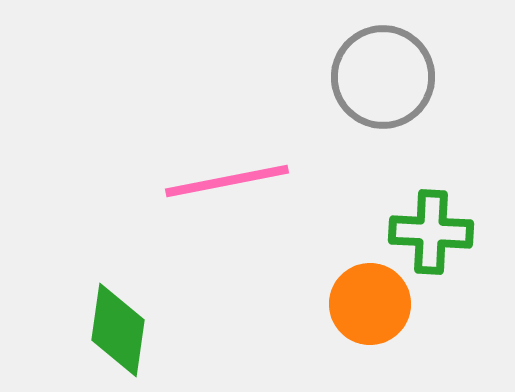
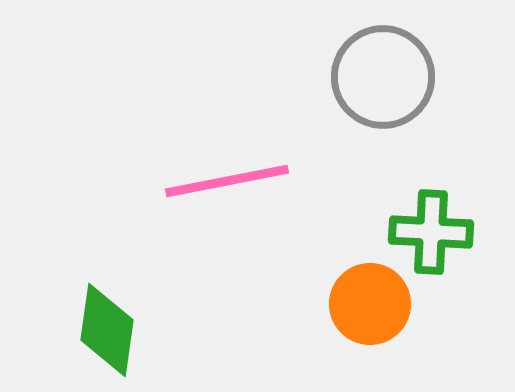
green diamond: moved 11 px left
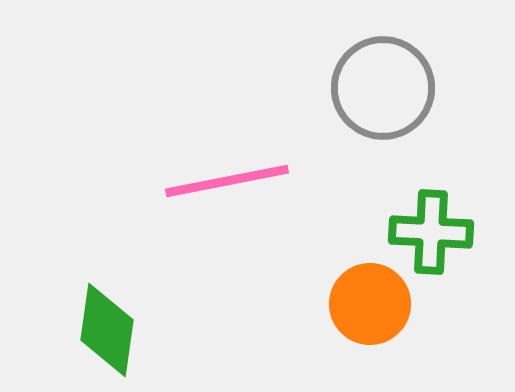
gray circle: moved 11 px down
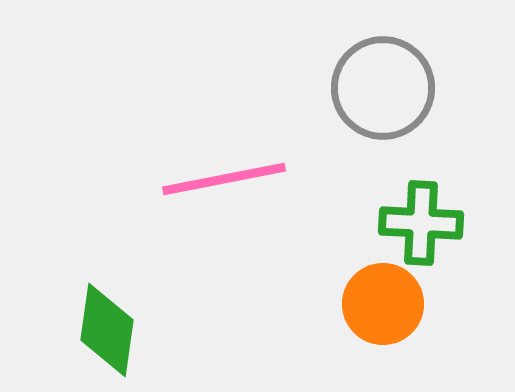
pink line: moved 3 px left, 2 px up
green cross: moved 10 px left, 9 px up
orange circle: moved 13 px right
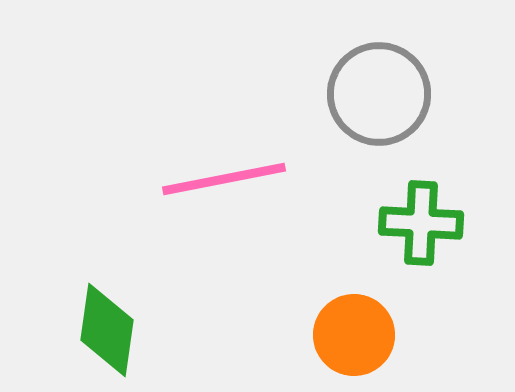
gray circle: moved 4 px left, 6 px down
orange circle: moved 29 px left, 31 px down
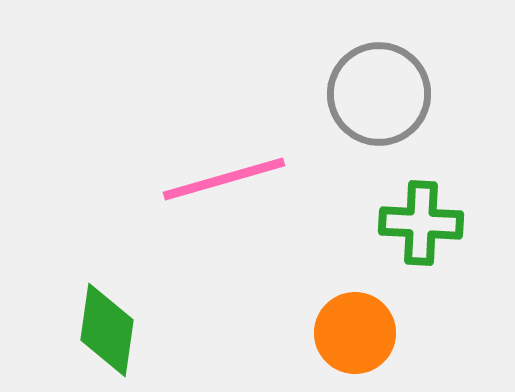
pink line: rotated 5 degrees counterclockwise
orange circle: moved 1 px right, 2 px up
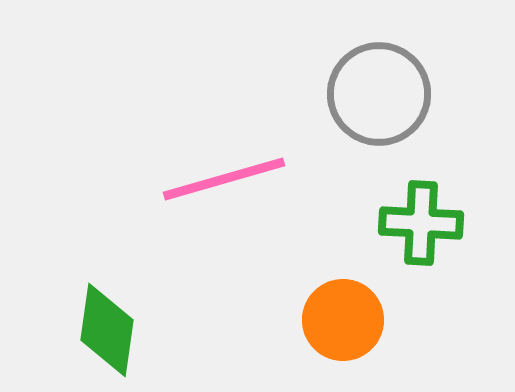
orange circle: moved 12 px left, 13 px up
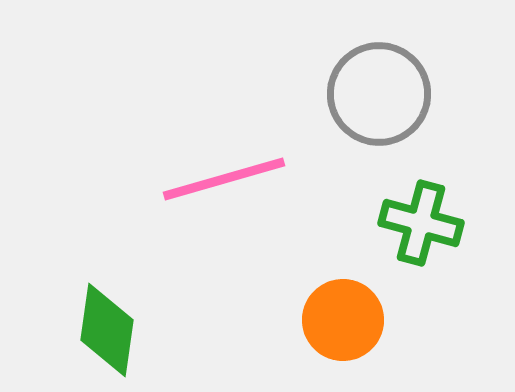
green cross: rotated 12 degrees clockwise
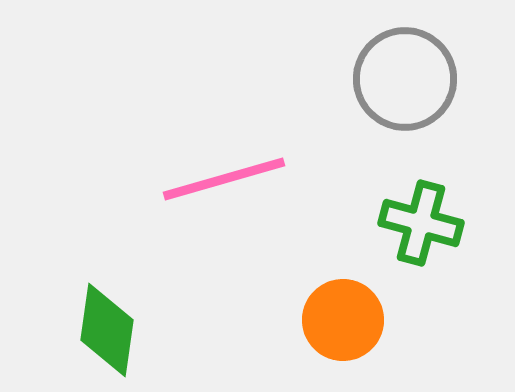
gray circle: moved 26 px right, 15 px up
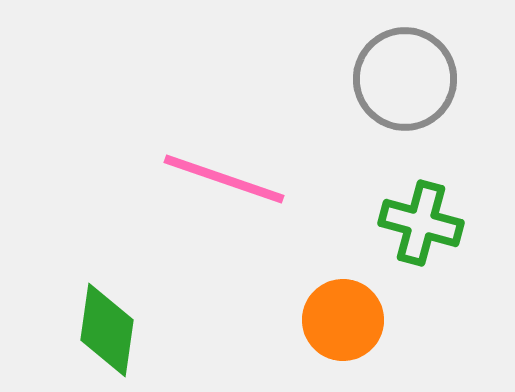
pink line: rotated 35 degrees clockwise
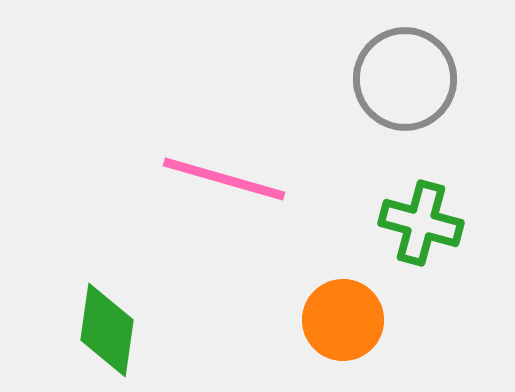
pink line: rotated 3 degrees counterclockwise
